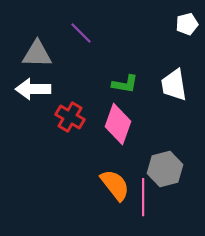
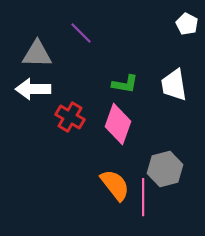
white pentagon: rotated 30 degrees counterclockwise
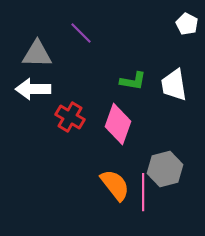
green L-shape: moved 8 px right, 3 px up
pink line: moved 5 px up
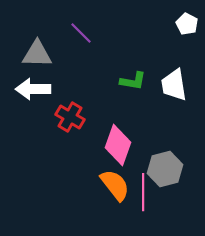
pink diamond: moved 21 px down
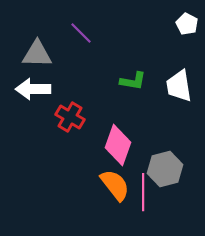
white trapezoid: moved 5 px right, 1 px down
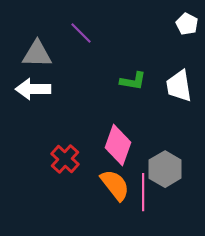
red cross: moved 5 px left, 42 px down; rotated 12 degrees clockwise
gray hexagon: rotated 16 degrees counterclockwise
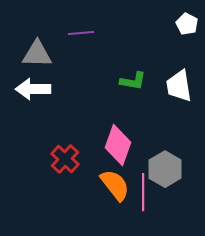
purple line: rotated 50 degrees counterclockwise
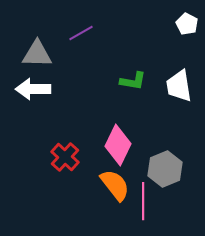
purple line: rotated 25 degrees counterclockwise
pink diamond: rotated 6 degrees clockwise
red cross: moved 2 px up
gray hexagon: rotated 8 degrees clockwise
pink line: moved 9 px down
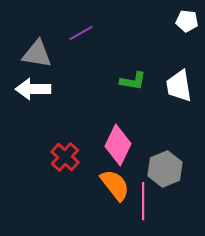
white pentagon: moved 3 px up; rotated 20 degrees counterclockwise
gray triangle: rotated 8 degrees clockwise
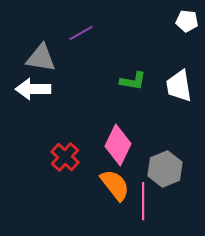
gray triangle: moved 4 px right, 4 px down
